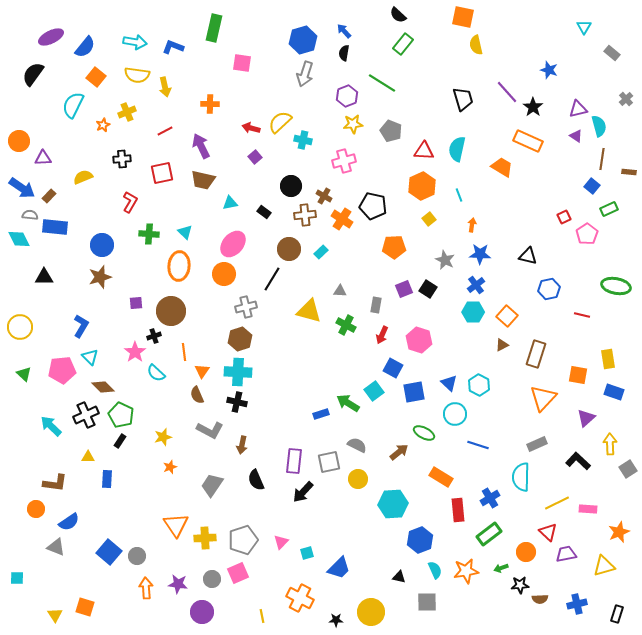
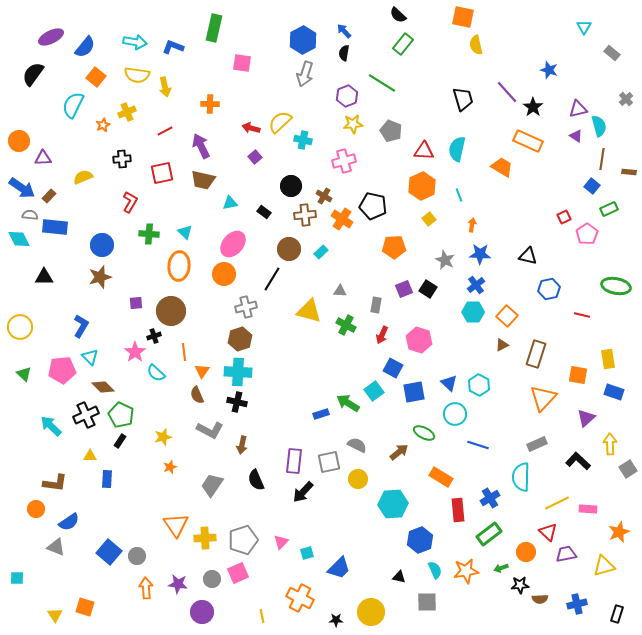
blue hexagon at (303, 40): rotated 12 degrees counterclockwise
yellow triangle at (88, 457): moved 2 px right, 1 px up
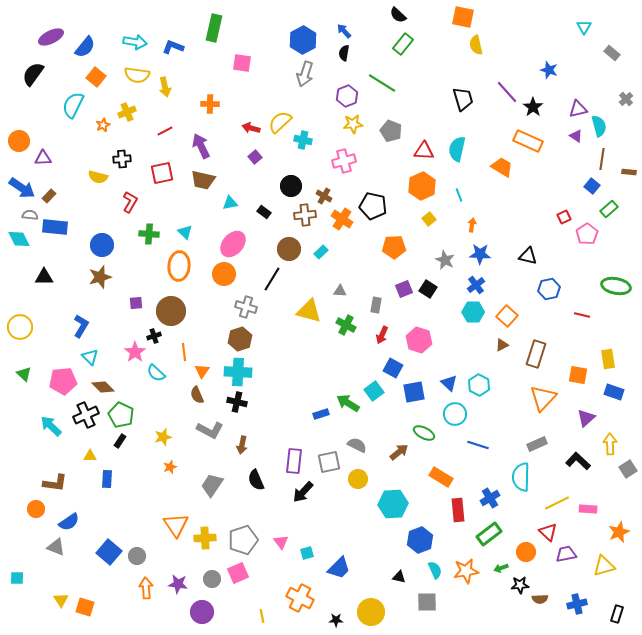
yellow semicircle at (83, 177): moved 15 px right; rotated 144 degrees counterclockwise
green rectangle at (609, 209): rotated 18 degrees counterclockwise
gray cross at (246, 307): rotated 30 degrees clockwise
pink pentagon at (62, 370): moved 1 px right, 11 px down
pink triangle at (281, 542): rotated 21 degrees counterclockwise
yellow triangle at (55, 615): moved 6 px right, 15 px up
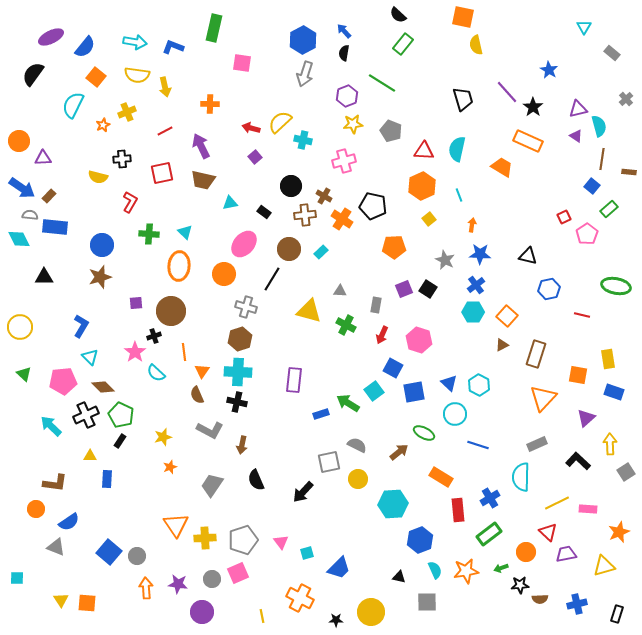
blue star at (549, 70): rotated 12 degrees clockwise
pink ellipse at (233, 244): moved 11 px right
purple rectangle at (294, 461): moved 81 px up
gray square at (628, 469): moved 2 px left, 3 px down
orange square at (85, 607): moved 2 px right, 4 px up; rotated 12 degrees counterclockwise
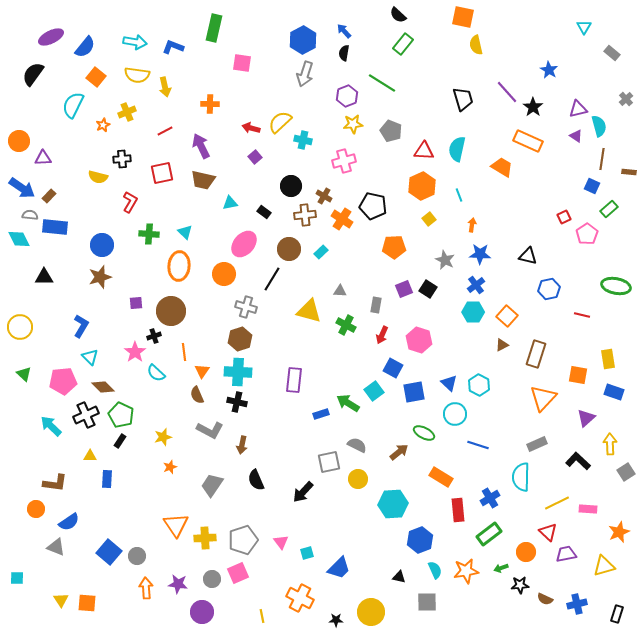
blue square at (592, 186): rotated 14 degrees counterclockwise
brown semicircle at (540, 599): moved 5 px right; rotated 28 degrees clockwise
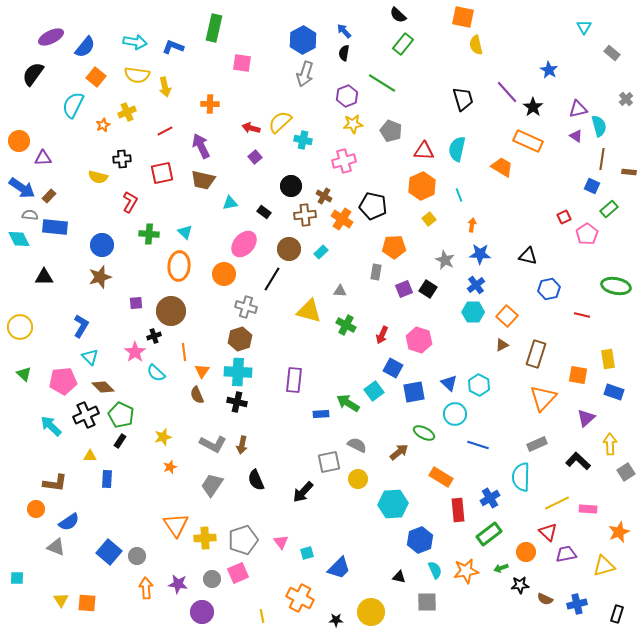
gray rectangle at (376, 305): moved 33 px up
blue rectangle at (321, 414): rotated 14 degrees clockwise
gray L-shape at (210, 430): moved 3 px right, 14 px down
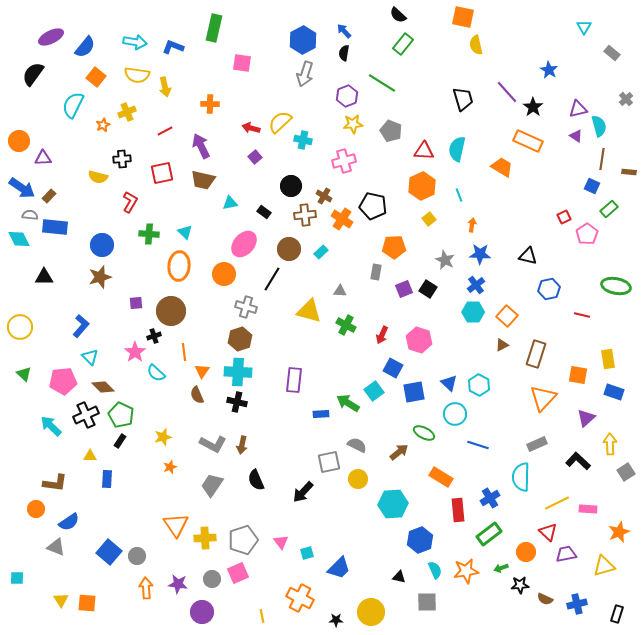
blue L-shape at (81, 326): rotated 10 degrees clockwise
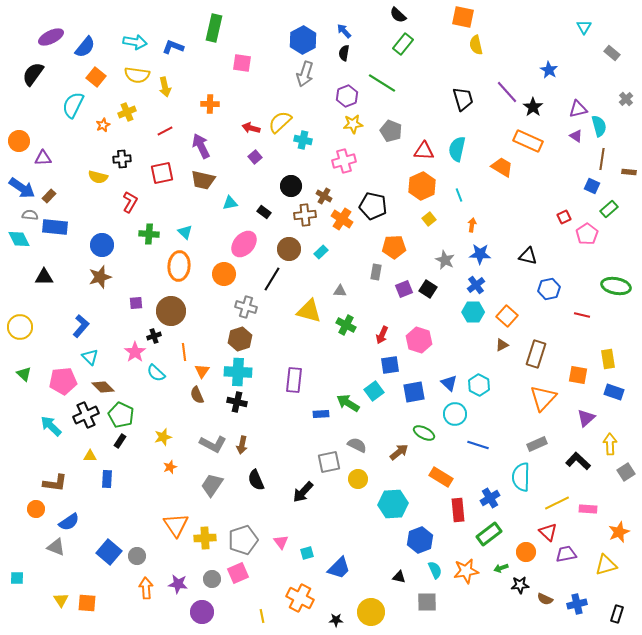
blue square at (393, 368): moved 3 px left, 3 px up; rotated 36 degrees counterclockwise
yellow triangle at (604, 566): moved 2 px right, 1 px up
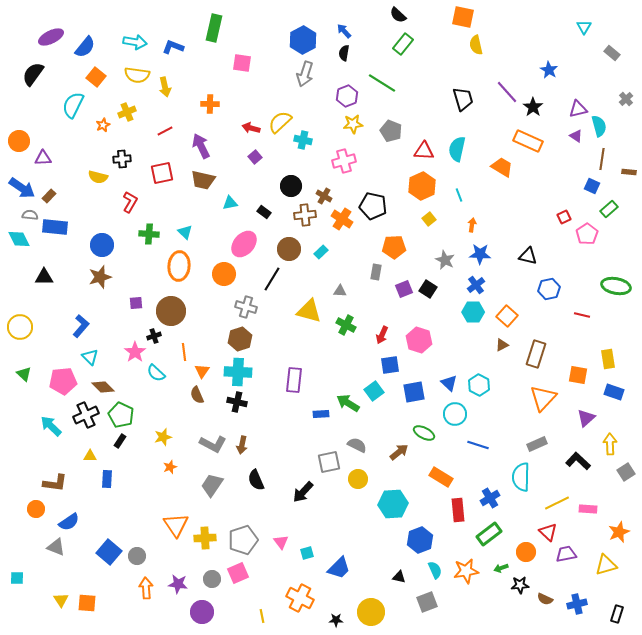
gray square at (427, 602): rotated 20 degrees counterclockwise
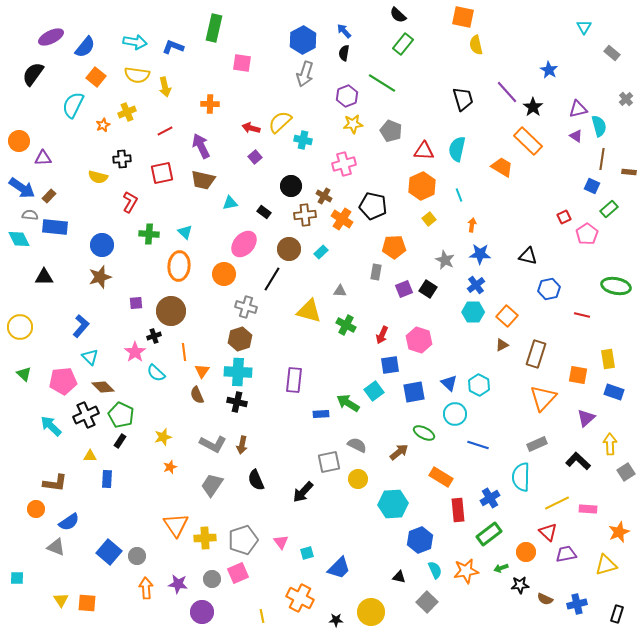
orange rectangle at (528, 141): rotated 20 degrees clockwise
pink cross at (344, 161): moved 3 px down
gray square at (427, 602): rotated 25 degrees counterclockwise
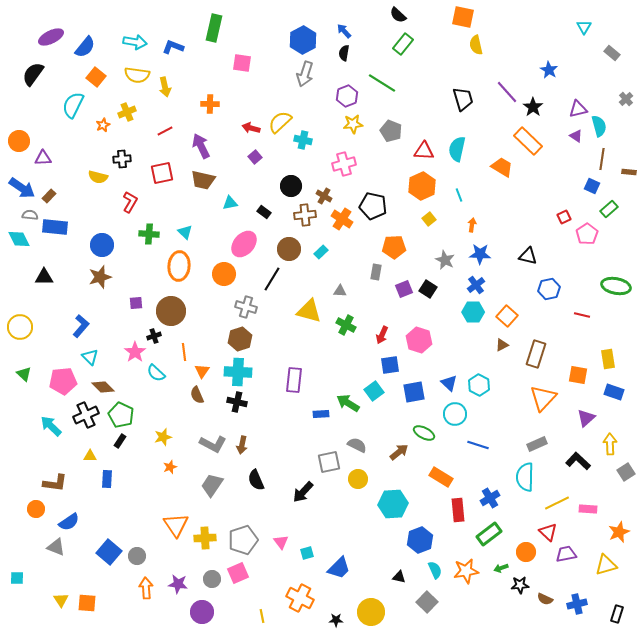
cyan semicircle at (521, 477): moved 4 px right
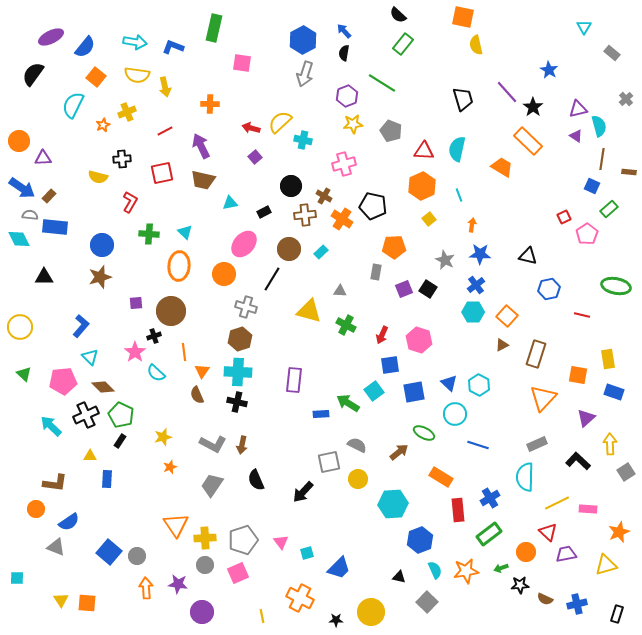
black rectangle at (264, 212): rotated 64 degrees counterclockwise
gray circle at (212, 579): moved 7 px left, 14 px up
